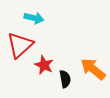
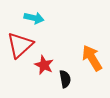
orange arrow: moved 1 px left, 11 px up; rotated 20 degrees clockwise
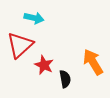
orange arrow: moved 1 px right, 4 px down
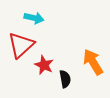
red triangle: moved 1 px right
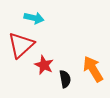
orange arrow: moved 7 px down
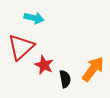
red triangle: moved 2 px down
orange arrow: rotated 68 degrees clockwise
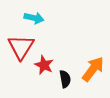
red triangle: rotated 16 degrees counterclockwise
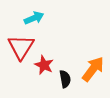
cyan arrow: rotated 36 degrees counterclockwise
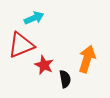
red triangle: moved 2 px up; rotated 36 degrees clockwise
orange arrow: moved 6 px left, 10 px up; rotated 20 degrees counterclockwise
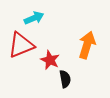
orange arrow: moved 14 px up
red star: moved 6 px right, 5 px up
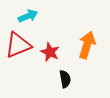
cyan arrow: moved 6 px left, 2 px up
red triangle: moved 3 px left
red star: moved 8 px up
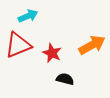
orange arrow: moved 5 px right; rotated 44 degrees clockwise
red star: moved 2 px right, 1 px down
black semicircle: rotated 66 degrees counterclockwise
